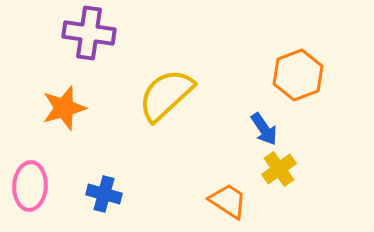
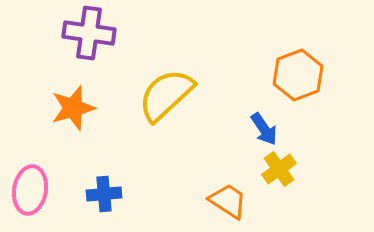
orange star: moved 9 px right
pink ellipse: moved 4 px down; rotated 6 degrees clockwise
blue cross: rotated 20 degrees counterclockwise
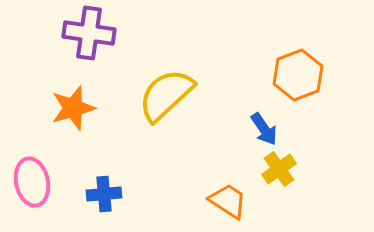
pink ellipse: moved 2 px right, 8 px up; rotated 21 degrees counterclockwise
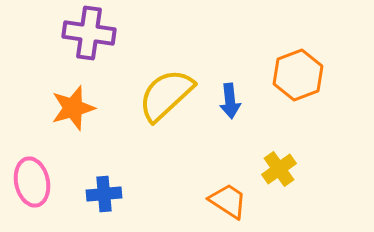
blue arrow: moved 34 px left, 28 px up; rotated 28 degrees clockwise
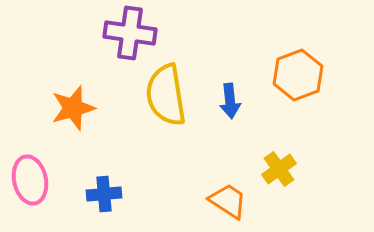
purple cross: moved 41 px right
yellow semicircle: rotated 56 degrees counterclockwise
pink ellipse: moved 2 px left, 2 px up
